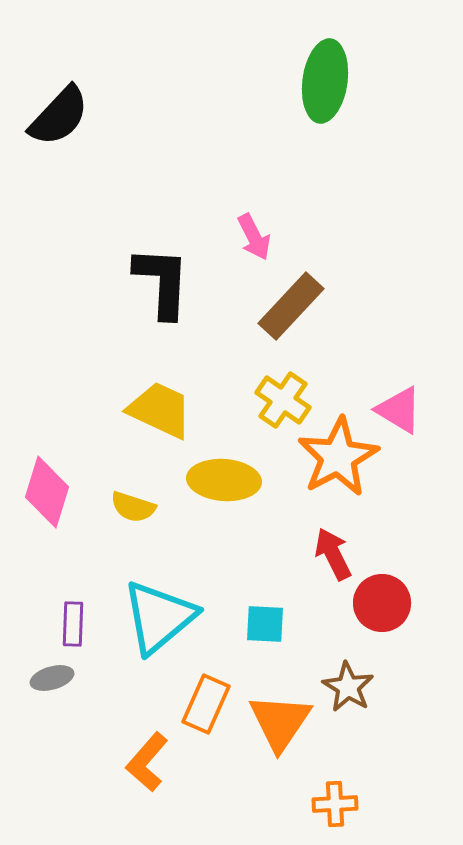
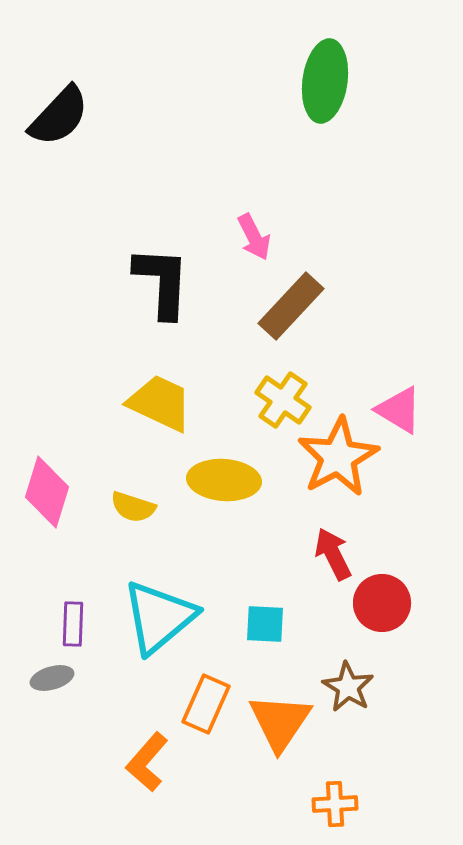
yellow trapezoid: moved 7 px up
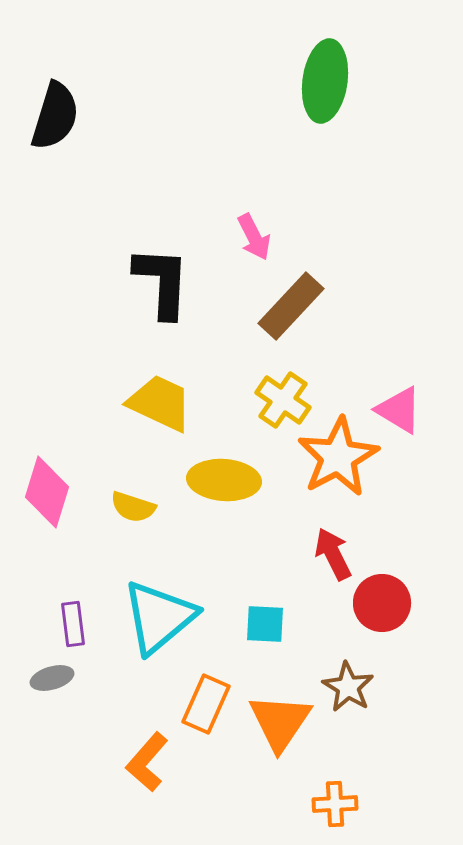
black semicircle: moved 4 px left; rotated 26 degrees counterclockwise
purple rectangle: rotated 9 degrees counterclockwise
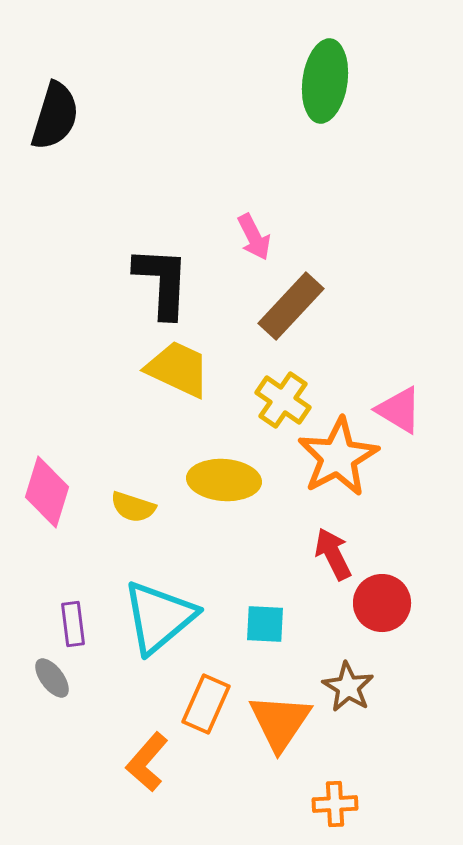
yellow trapezoid: moved 18 px right, 34 px up
gray ellipse: rotated 69 degrees clockwise
